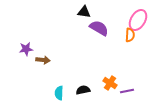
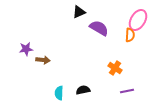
black triangle: moved 5 px left; rotated 32 degrees counterclockwise
orange cross: moved 5 px right, 15 px up
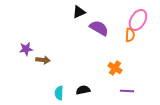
purple line: rotated 16 degrees clockwise
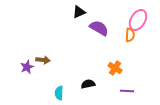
purple star: moved 1 px right, 18 px down; rotated 16 degrees counterclockwise
black semicircle: moved 5 px right, 6 px up
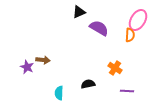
purple star: rotated 24 degrees counterclockwise
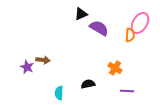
black triangle: moved 2 px right, 2 px down
pink ellipse: moved 2 px right, 3 px down
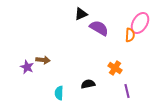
purple line: rotated 72 degrees clockwise
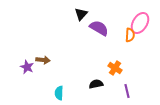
black triangle: rotated 24 degrees counterclockwise
black semicircle: moved 8 px right
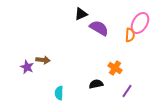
black triangle: rotated 24 degrees clockwise
purple line: rotated 48 degrees clockwise
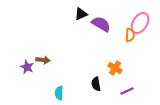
purple semicircle: moved 2 px right, 4 px up
black semicircle: rotated 88 degrees counterclockwise
purple line: rotated 32 degrees clockwise
